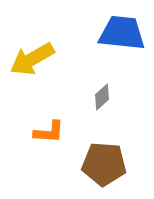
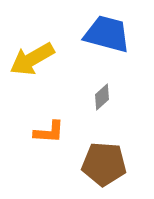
blue trapezoid: moved 15 px left, 1 px down; rotated 9 degrees clockwise
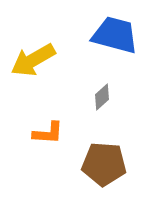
blue trapezoid: moved 8 px right, 1 px down
yellow arrow: moved 1 px right, 1 px down
orange L-shape: moved 1 px left, 1 px down
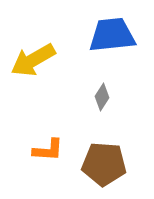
blue trapezoid: moved 3 px left; rotated 21 degrees counterclockwise
gray diamond: rotated 16 degrees counterclockwise
orange L-shape: moved 17 px down
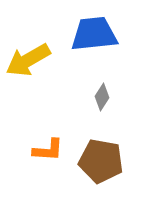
blue trapezoid: moved 18 px left, 1 px up
yellow arrow: moved 5 px left
brown pentagon: moved 3 px left, 3 px up; rotated 6 degrees clockwise
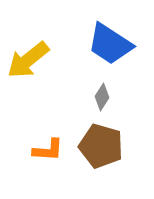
blue trapezoid: moved 16 px right, 10 px down; rotated 141 degrees counterclockwise
yellow arrow: rotated 9 degrees counterclockwise
brown pentagon: moved 15 px up; rotated 6 degrees clockwise
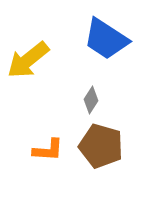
blue trapezoid: moved 4 px left, 5 px up
gray diamond: moved 11 px left, 3 px down
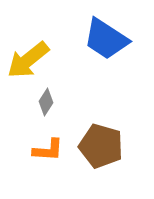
gray diamond: moved 45 px left, 2 px down
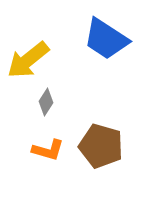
orange L-shape: rotated 12 degrees clockwise
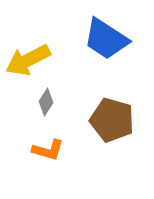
yellow arrow: rotated 12 degrees clockwise
brown pentagon: moved 11 px right, 26 px up
